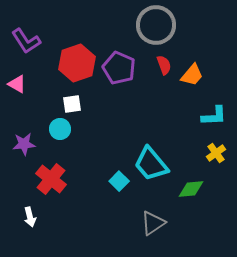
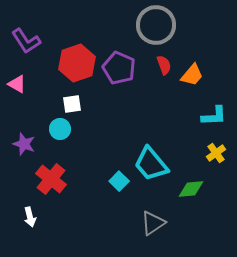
purple star: rotated 25 degrees clockwise
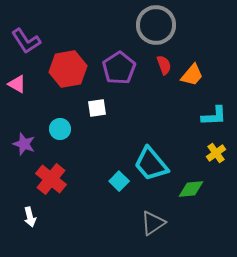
red hexagon: moved 9 px left, 6 px down; rotated 9 degrees clockwise
purple pentagon: rotated 16 degrees clockwise
white square: moved 25 px right, 4 px down
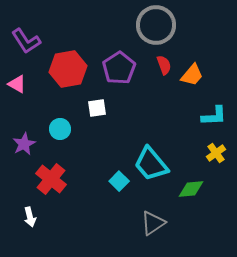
purple star: rotated 25 degrees clockwise
